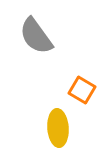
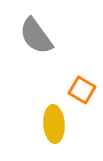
yellow ellipse: moved 4 px left, 4 px up
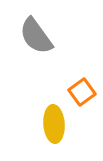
orange square: moved 2 px down; rotated 24 degrees clockwise
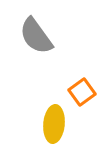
yellow ellipse: rotated 9 degrees clockwise
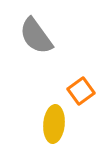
orange square: moved 1 px left, 1 px up
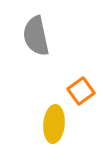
gray semicircle: rotated 24 degrees clockwise
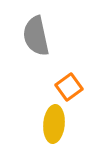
orange square: moved 12 px left, 4 px up
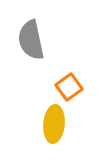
gray semicircle: moved 5 px left, 4 px down
